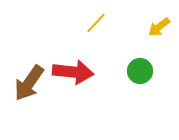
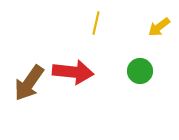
yellow line: rotated 30 degrees counterclockwise
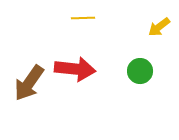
yellow line: moved 13 px left, 5 px up; rotated 75 degrees clockwise
red arrow: moved 2 px right, 3 px up
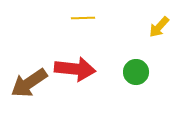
yellow arrow: rotated 10 degrees counterclockwise
green circle: moved 4 px left, 1 px down
brown arrow: rotated 21 degrees clockwise
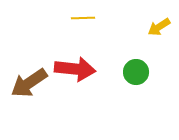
yellow arrow: rotated 15 degrees clockwise
